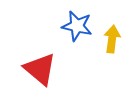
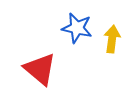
blue star: moved 2 px down
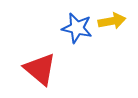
yellow arrow: moved 18 px up; rotated 72 degrees clockwise
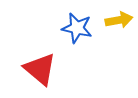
yellow arrow: moved 7 px right, 1 px up
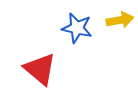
yellow arrow: moved 1 px right
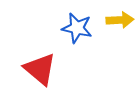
yellow arrow: rotated 8 degrees clockwise
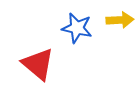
red triangle: moved 2 px left, 5 px up
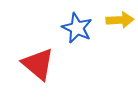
blue star: rotated 12 degrees clockwise
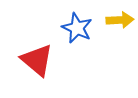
red triangle: moved 1 px left, 4 px up
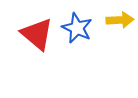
red triangle: moved 26 px up
